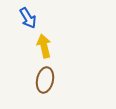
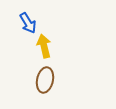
blue arrow: moved 5 px down
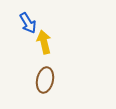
yellow arrow: moved 4 px up
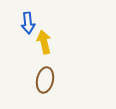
blue arrow: rotated 25 degrees clockwise
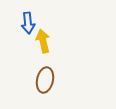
yellow arrow: moved 1 px left, 1 px up
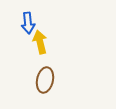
yellow arrow: moved 3 px left, 1 px down
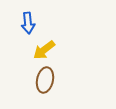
yellow arrow: moved 4 px right, 8 px down; rotated 115 degrees counterclockwise
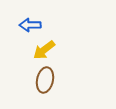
blue arrow: moved 2 px right, 2 px down; rotated 95 degrees clockwise
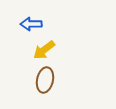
blue arrow: moved 1 px right, 1 px up
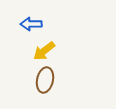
yellow arrow: moved 1 px down
